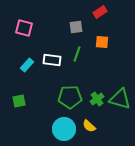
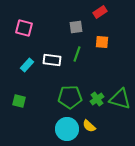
green square: rotated 24 degrees clockwise
cyan circle: moved 3 px right
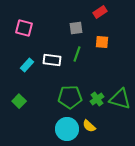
gray square: moved 1 px down
green square: rotated 32 degrees clockwise
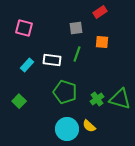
green pentagon: moved 5 px left, 5 px up; rotated 20 degrees clockwise
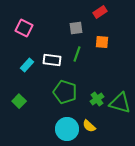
pink square: rotated 12 degrees clockwise
green triangle: moved 4 px down
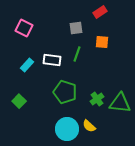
green triangle: rotated 10 degrees counterclockwise
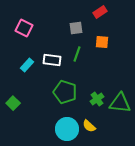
green square: moved 6 px left, 2 px down
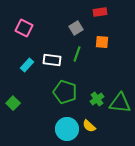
red rectangle: rotated 24 degrees clockwise
gray square: rotated 24 degrees counterclockwise
